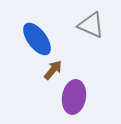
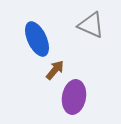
blue ellipse: rotated 12 degrees clockwise
brown arrow: moved 2 px right
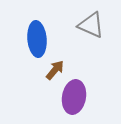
blue ellipse: rotated 20 degrees clockwise
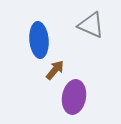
blue ellipse: moved 2 px right, 1 px down
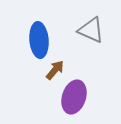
gray triangle: moved 5 px down
purple ellipse: rotated 8 degrees clockwise
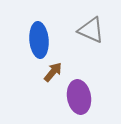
brown arrow: moved 2 px left, 2 px down
purple ellipse: moved 5 px right; rotated 28 degrees counterclockwise
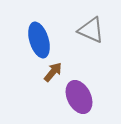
blue ellipse: rotated 12 degrees counterclockwise
purple ellipse: rotated 16 degrees counterclockwise
